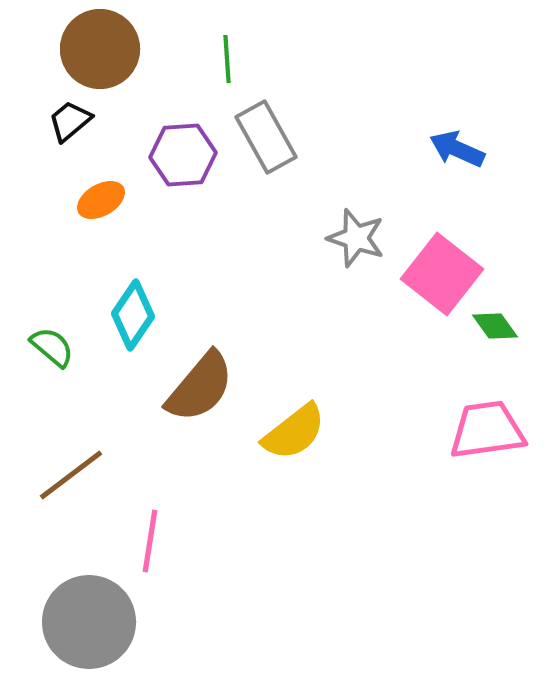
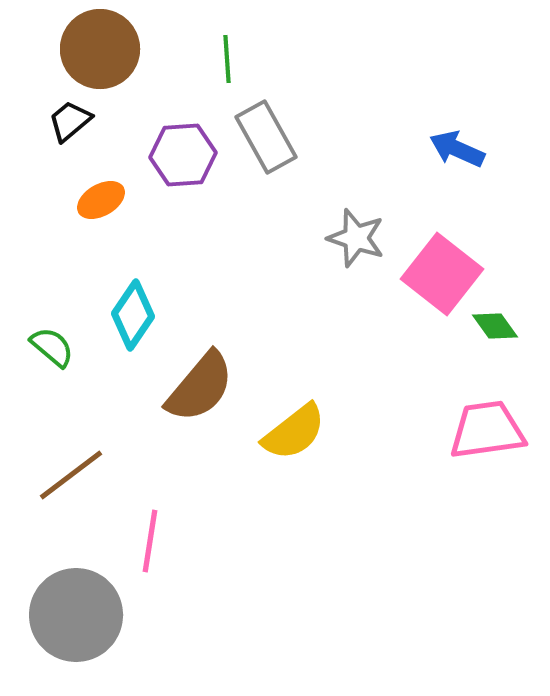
gray circle: moved 13 px left, 7 px up
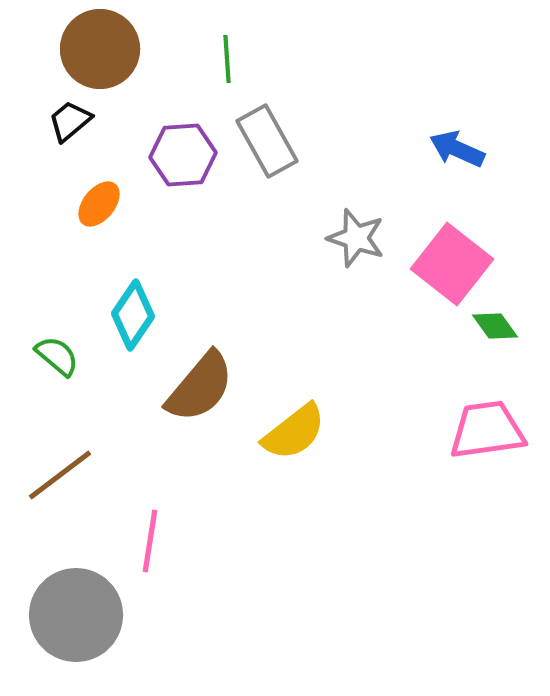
gray rectangle: moved 1 px right, 4 px down
orange ellipse: moved 2 px left, 4 px down; rotated 21 degrees counterclockwise
pink square: moved 10 px right, 10 px up
green semicircle: moved 5 px right, 9 px down
brown line: moved 11 px left
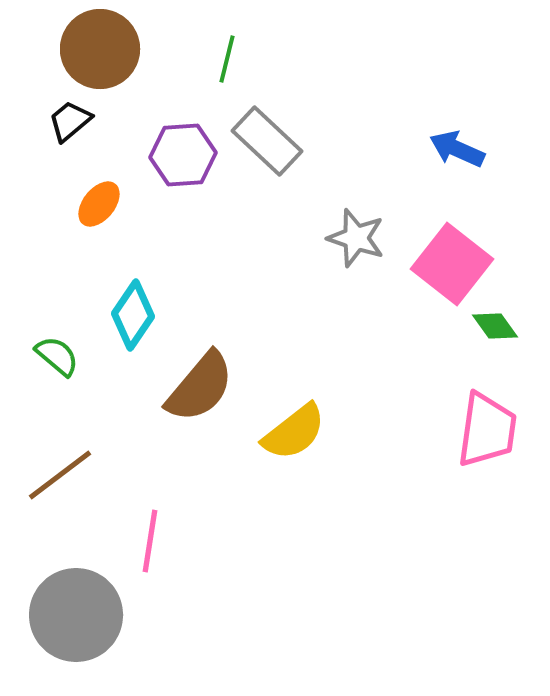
green line: rotated 18 degrees clockwise
gray rectangle: rotated 18 degrees counterclockwise
pink trapezoid: rotated 106 degrees clockwise
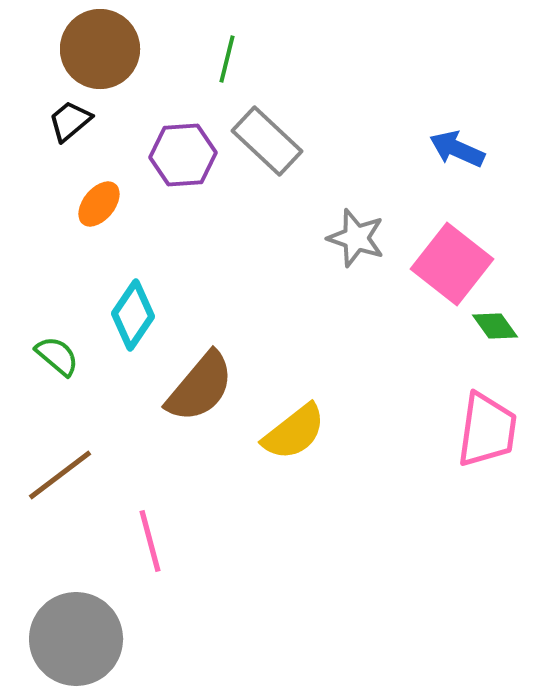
pink line: rotated 24 degrees counterclockwise
gray circle: moved 24 px down
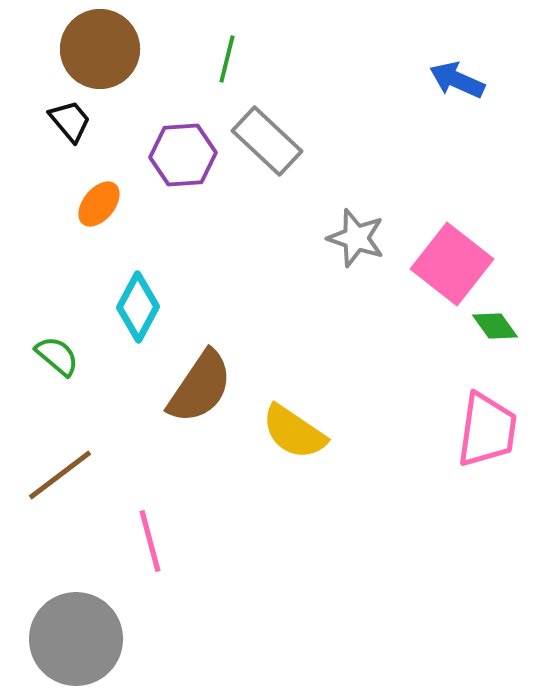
black trapezoid: rotated 90 degrees clockwise
blue arrow: moved 69 px up
cyan diamond: moved 5 px right, 8 px up; rotated 6 degrees counterclockwise
brown semicircle: rotated 6 degrees counterclockwise
yellow semicircle: rotated 72 degrees clockwise
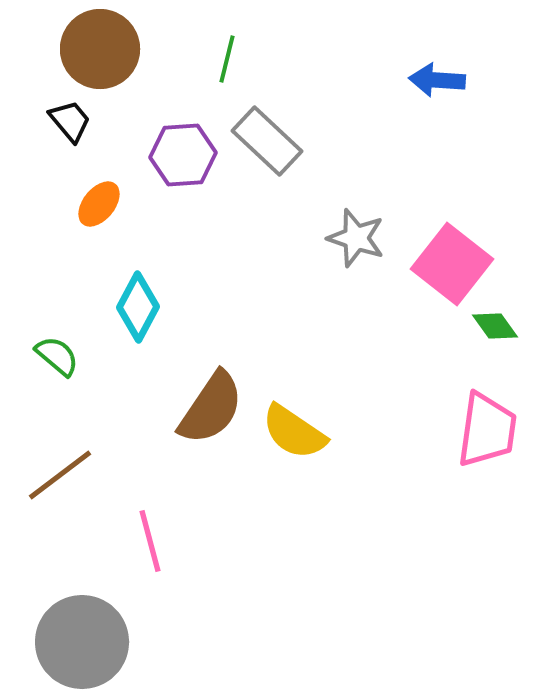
blue arrow: moved 20 px left; rotated 20 degrees counterclockwise
brown semicircle: moved 11 px right, 21 px down
gray circle: moved 6 px right, 3 px down
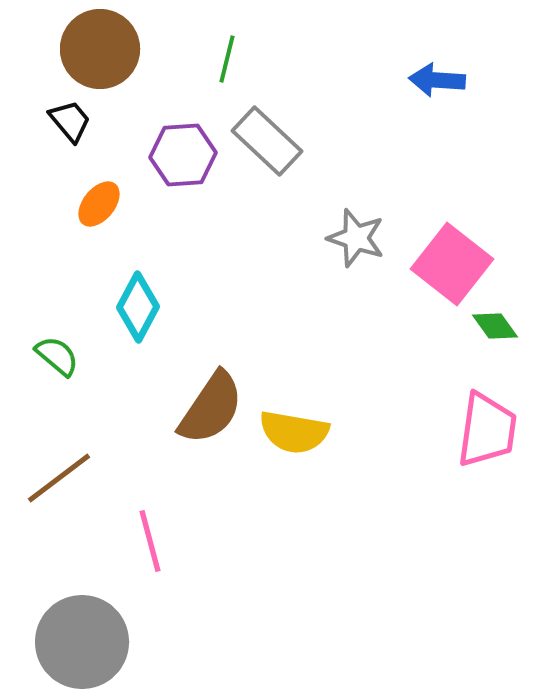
yellow semicircle: rotated 24 degrees counterclockwise
brown line: moved 1 px left, 3 px down
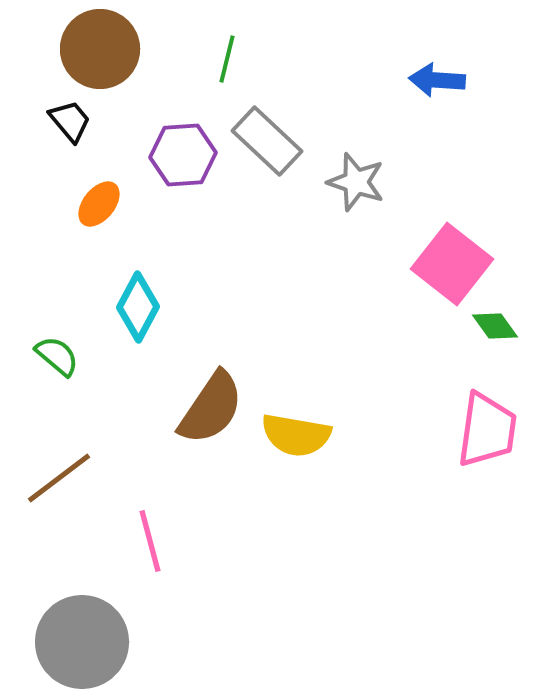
gray star: moved 56 px up
yellow semicircle: moved 2 px right, 3 px down
